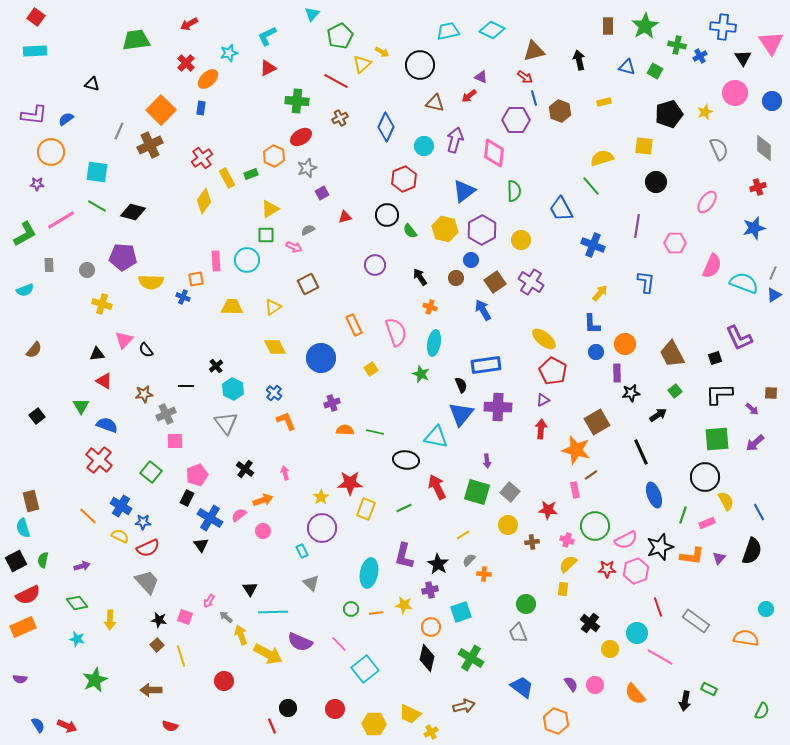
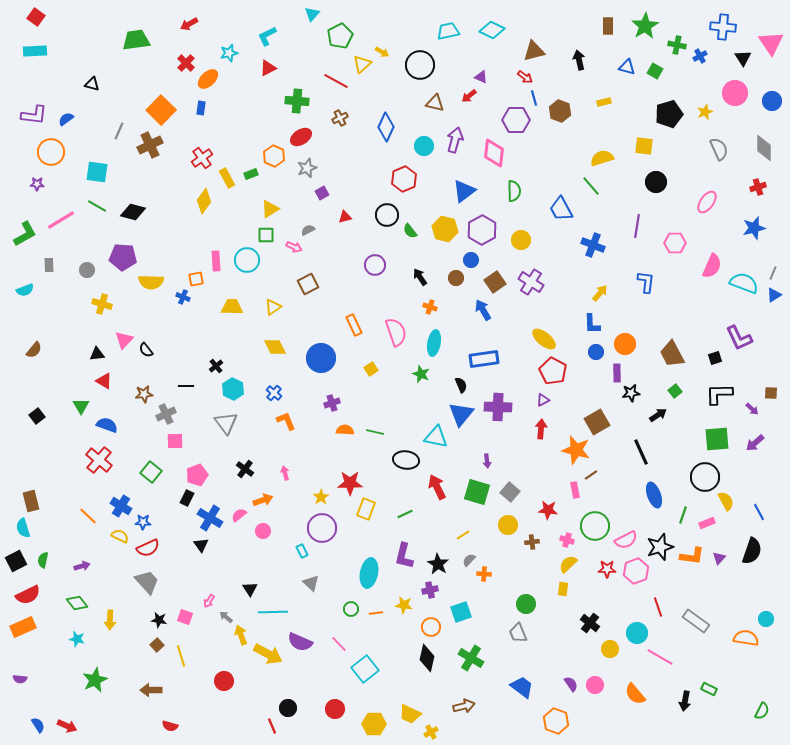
blue rectangle at (486, 365): moved 2 px left, 6 px up
green line at (404, 508): moved 1 px right, 6 px down
cyan circle at (766, 609): moved 10 px down
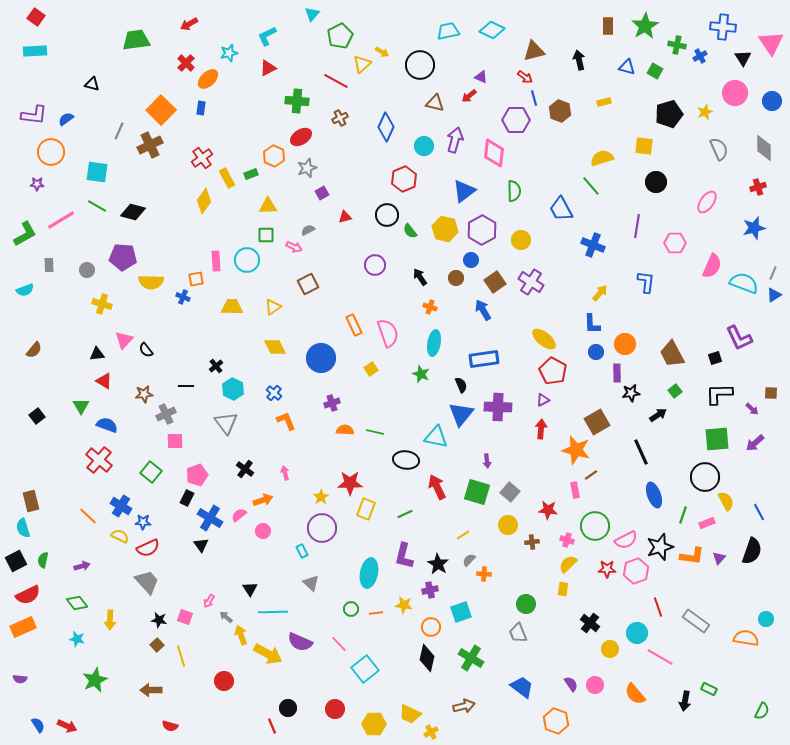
yellow triangle at (270, 209): moved 2 px left, 3 px up; rotated 30 degrees clockwise
pink semicircle at (396, 332): moved 8 px left, 1 px down
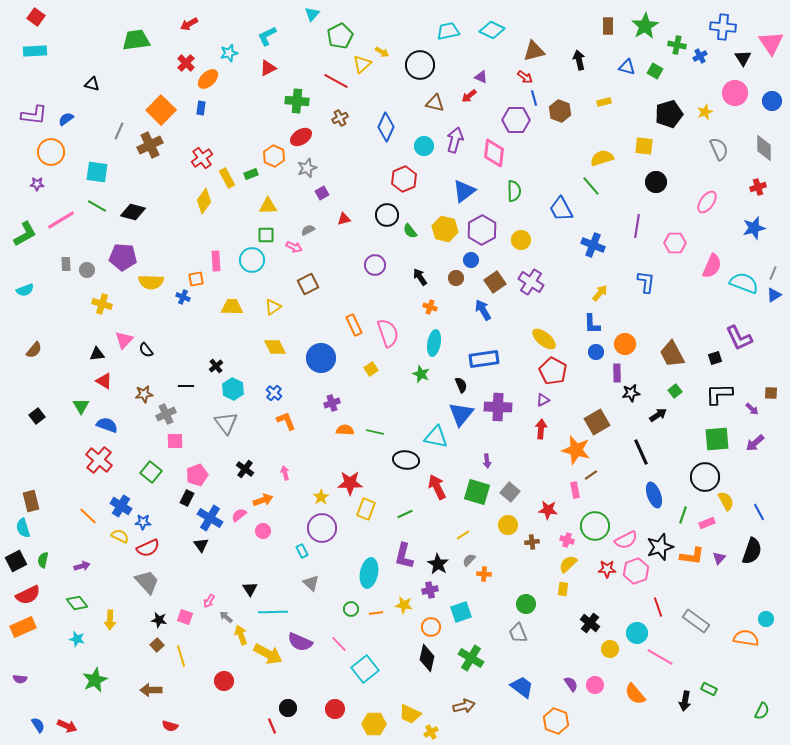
red triangle at (345, 217): moved 1 px left, 2 px down
cyan circle at (247, 260): moved 5 px right
gray rectangle at (49, 265): moved 17 px right, 1 px up
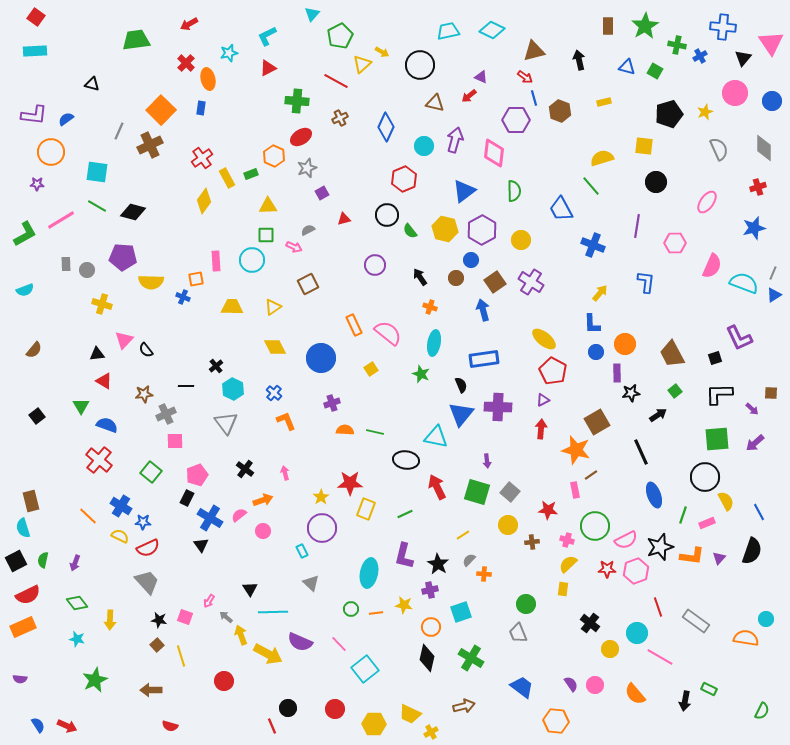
black triangle at (743, 58): rotated 12 degrees clockwise
orange ellipse at (208, 79): rotated 60 degrees counterclockwise
blue arrow at (483, 310): rotated 15 degrees clockwise
pink semicircle at (388, 333): rotated 32 degrees counterclockwise
purple arrow at (82, 566): moved 7 px left, 3 px up; rotated 126 degrees clockwise
orange hexagon at (556, 721): rotated 15 degrees counterclockwise
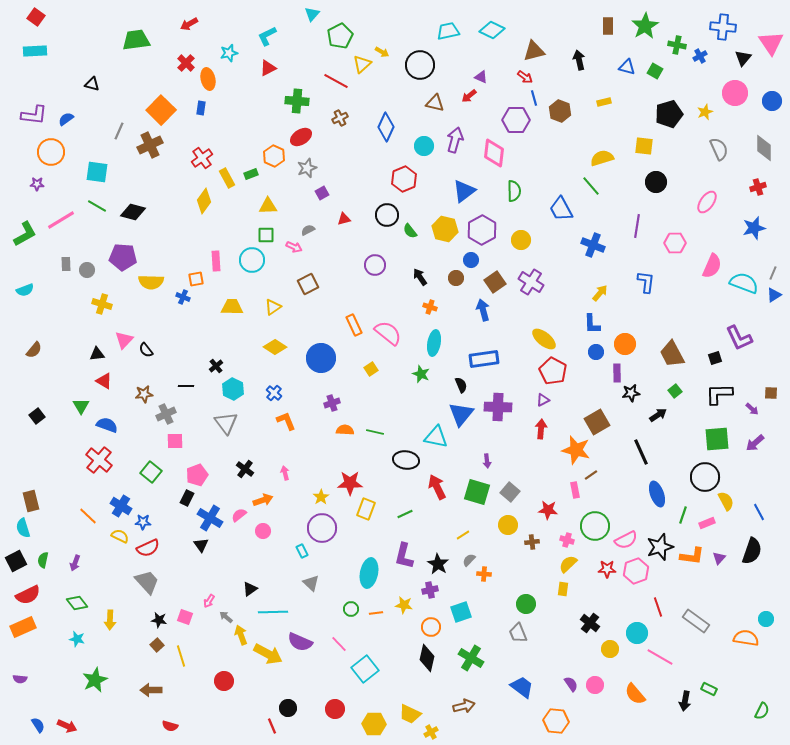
yellow diamond at (275, 347): rotated 30 degrees counterclockwise
blue ellipse at (654, 495): moved 3 px right, 1 px up
black triangle at (250, 589): rotated 28 degrees clockwise
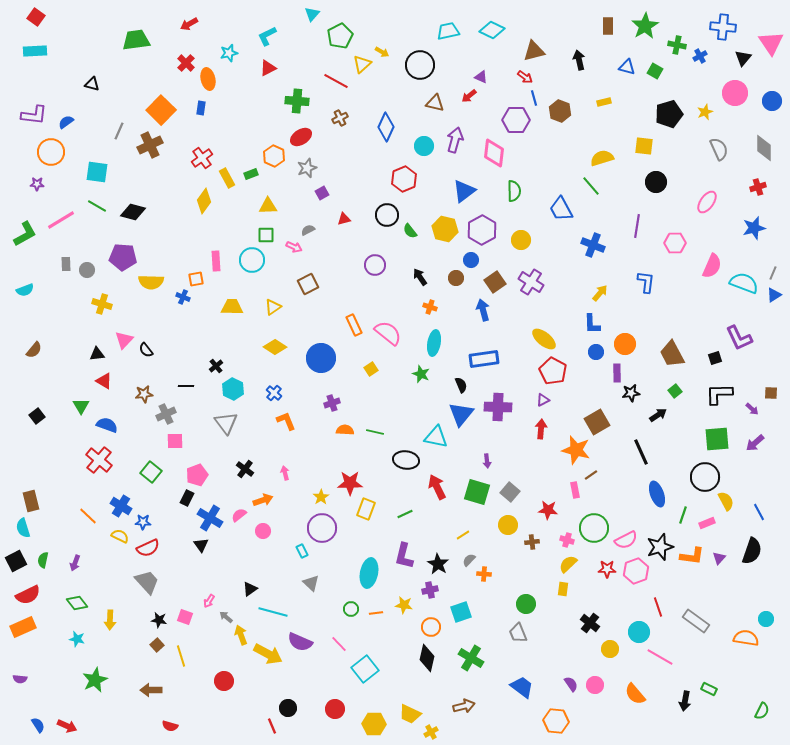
blue semicircle at (66, 119): moved 3 px down
green circle at (595, 526): moved 1 px left, 2 px down
cyan line at (273, 612): rotated 16 degrees clockwise
cyan circle at (637, 633): moved 2 px right, 1 px up
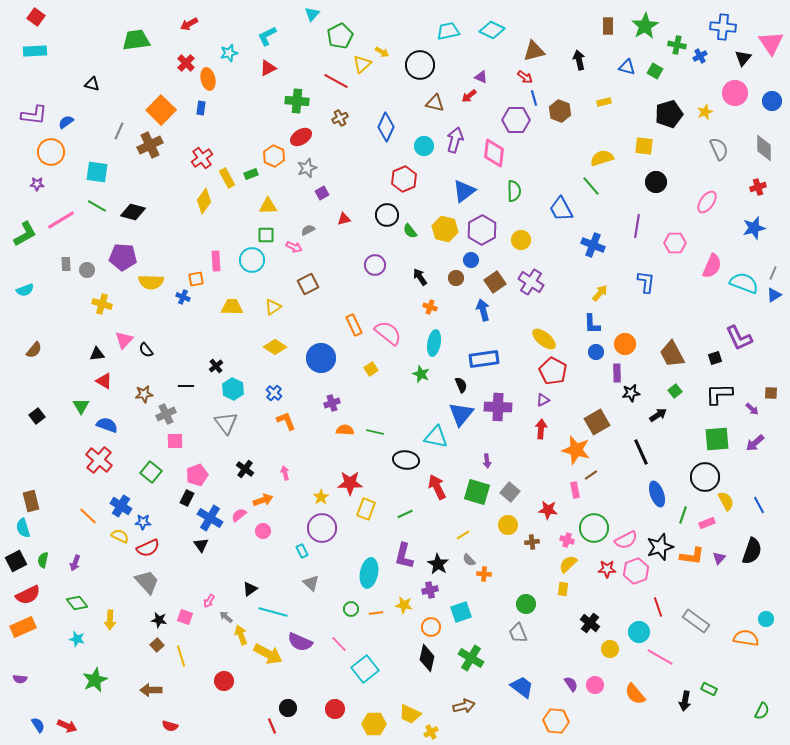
blue line at (759, 512): moved 7 px up
gray semicircle at (469, 560): rotated 88 degrees counterclockwise
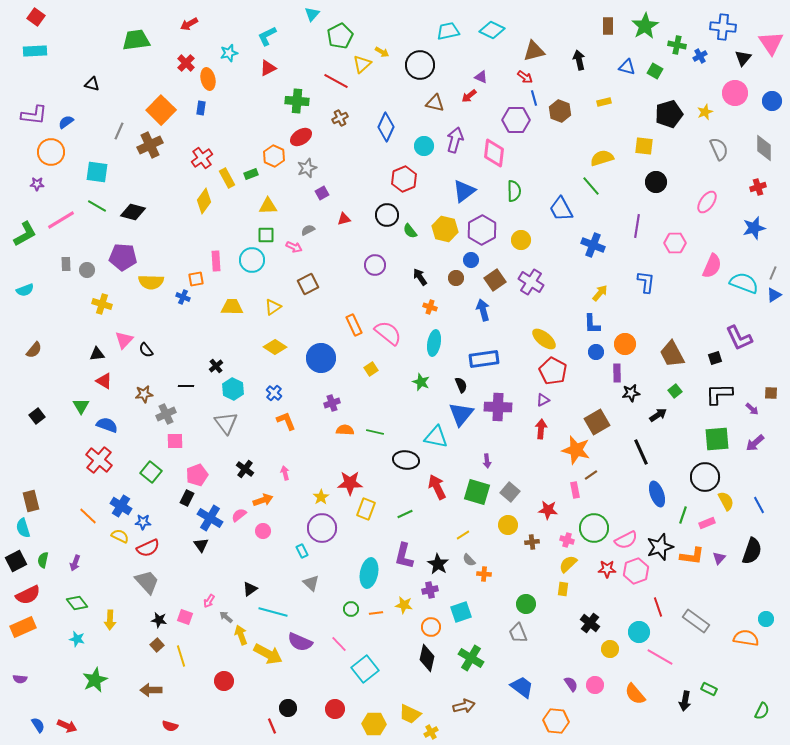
brown square at (495, 282): moved 2 px up
green star at (421, 374): moved 8 px down
